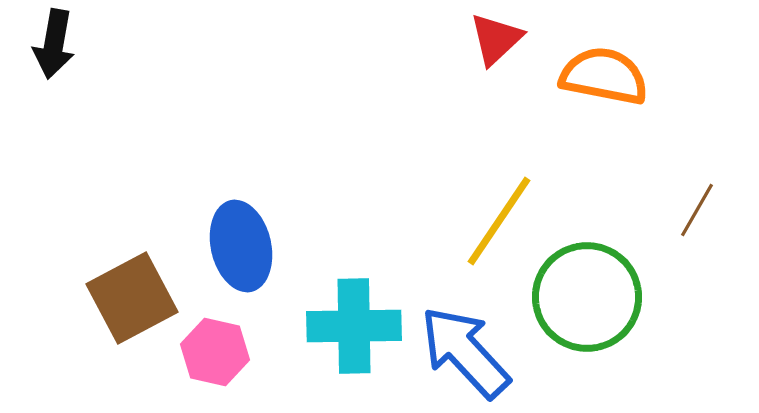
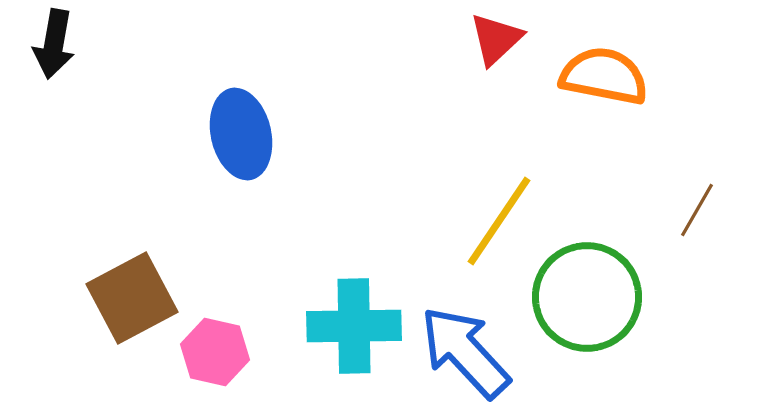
blue ellipse: moved 112 px up
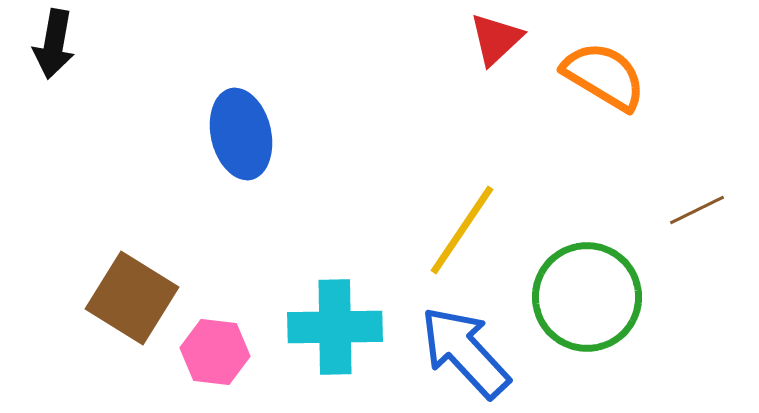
orange semicircle: rotated 20 degrees clockwise
brown line: rotated 34 degrees clockwise
yellow line: moved 37 px left, 9 px down
brown square: rotated 30 degrees counterclockwise
cyan cross: moved 19 px left, 1 px down
pink hexagon: rotated 6 degrees counterclockwise
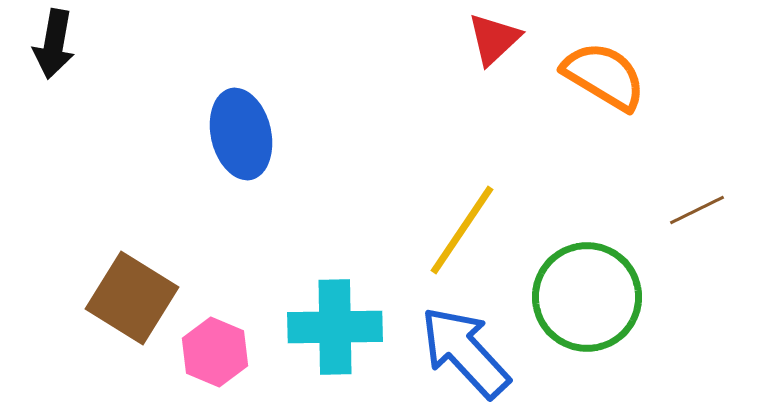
red triangle: moved 2 px left
pink hexagon: rotated 16 degrees clockwise
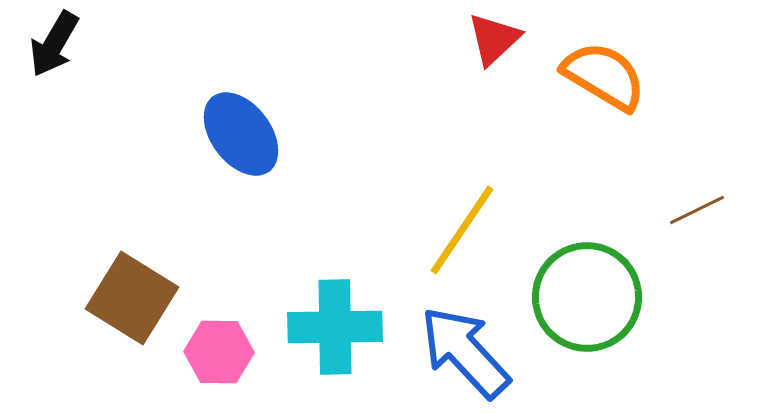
black arrow: rotated 20 degrees clockwise
blue ellipse: rotated 24 degrees counterclockwise
pink hexagon: moved 4 px right; rotated 22 degrees counterclockwise
